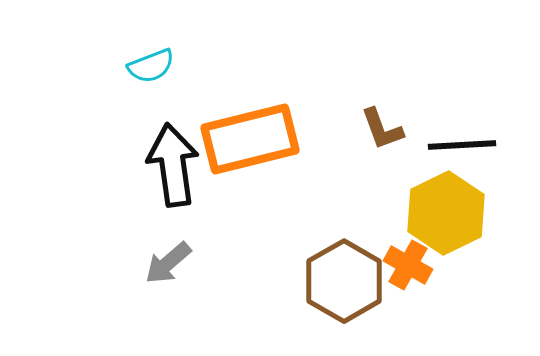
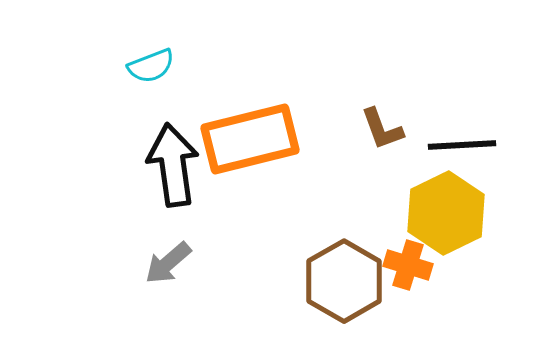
orange cross: rotated 12 degrees counterclockwise
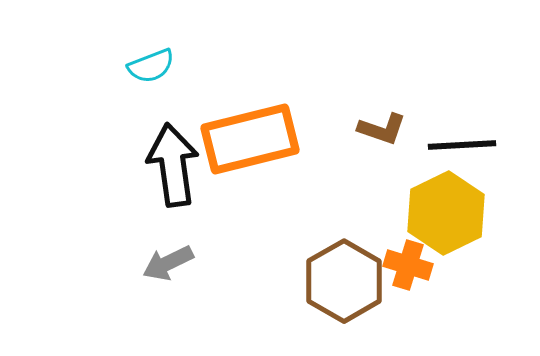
brown L-shape: rotated 51 degrees counterclockwise
gray arrow: rotated 15 degrees clockwise
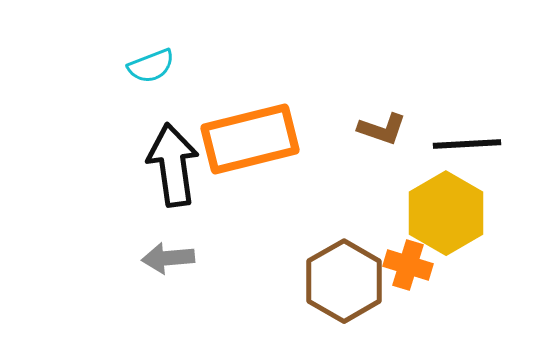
black line: moved 5 px right, 1 px up
yellow hexagon: rotated 4 degrees counterclockwise
gray arrow: moved 5 px up; rotated 21 degrees clockwise
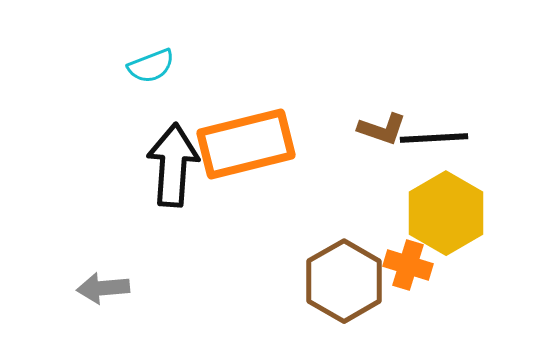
orange rectangle: moved 4 px left, 5 px down
black line: moved 33 px left, 6 px up
black arrow: rotated 12 degrees clockwise
gray arrow: moved 65 px left, 30 px down
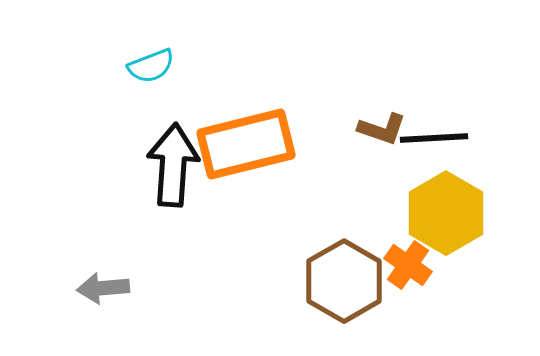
orange cross: rotated 18 degrees clockwise
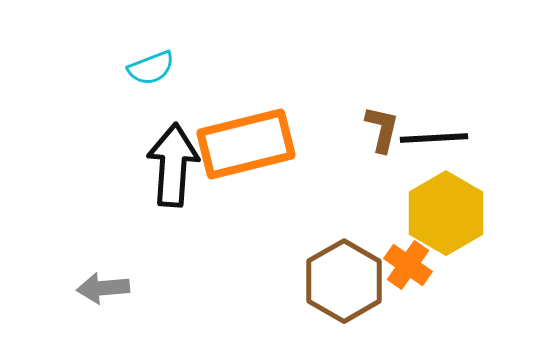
cyan semicircle: moved 2 px down
brown L-shape: rotated 96 degrees counterclockwise
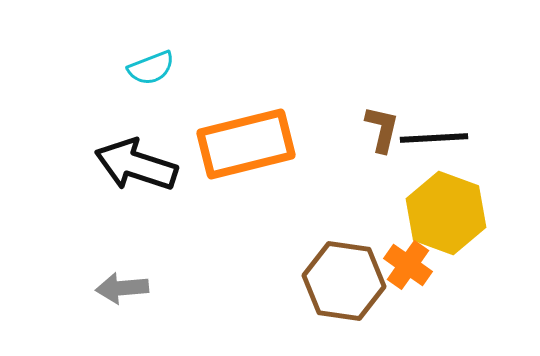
black arrow: moved 37 px left; rotated 76 degrees counterclockwise
yellow hexagon: rotated 10 degrees counterclockwise
brown hexagon: rotated 22 degrees counterclockwise
gray arrow: moved 19 px right
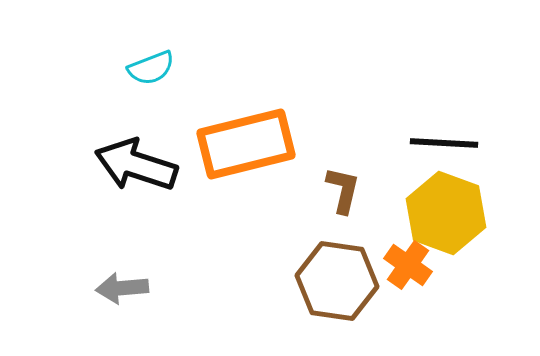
brown L-shape: moved 39 px left, 61 px down
black line: moved 10 px right, 5 px down; rotated 6 degrees clockwise
brown hexagon: moved 7 px left
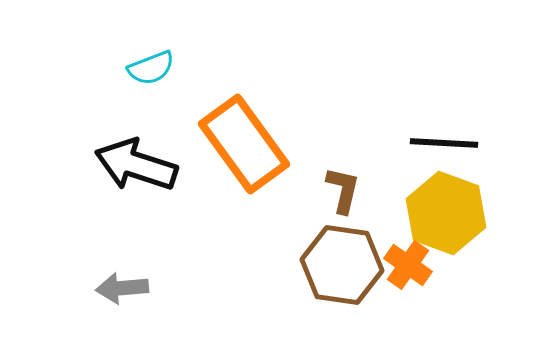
orange rectangle: moved 2 px left; rotated 68 degrees clockwise
brown hexagon: moved 5 px right, 16 px up
